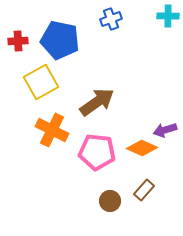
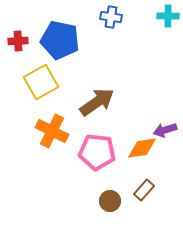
blue cross: moved 2 px up; rotated 30 degrees clockwise
orange cross: moved 1 px down
orange diamond: rotated 32 degrees counterclockwise
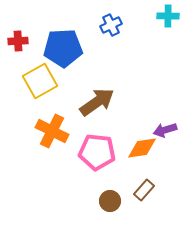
blue cross: moved 8 px down; rotated 35 degrees counterclockwise
blue pentagon: moved 3 px right, 8 px down; rotated 15 degrees counterclockwise
yellow square: moved 1 px left, 1 px up
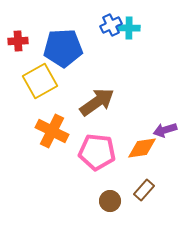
cyan cross: moved 39 px left, 12 px down
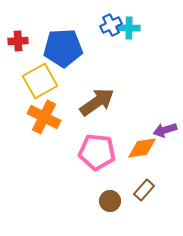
orange cross: moved 8 px left, 14 px up
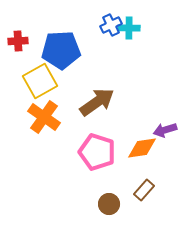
blue pentagon: moved 2 px left, 2 px down
orange cross: rotated 8 degrees clockwise
pink pentagon: rotated 12 degrees clockwise
brown circle: moved 1 px left, 3 px down
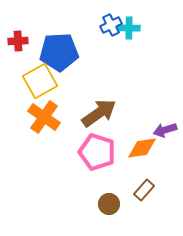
blue pentagon: moved 2 px left, 2 px down
brown arrow: moved 2 px right, 11 px down
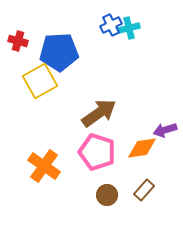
cyan cross: rotated 15 degrees counterclockwise
red cross: rotated 18 degrees clockwise
orange cross: moved 49 px down
brown circle: moved 2 px left, 9 px up
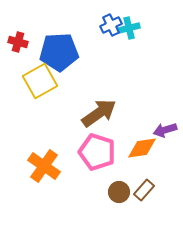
red cross: moved 1 px down
brown circle: moved 12 px right, 3 px up
